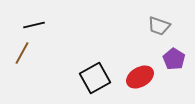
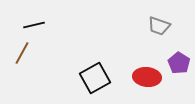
purple pentagon: moved 5 px right, 4 px down
red ellipse: moved 7 px right; rotated 36 degrees clockwise
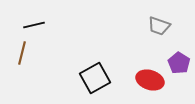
brown line: rotated 15 degrees counterclockwise
red ellipse: moved 3 px right, 3 px down; rotated 12 degrees clockwise
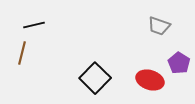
black square: rotated 16 degrees counterclockwise
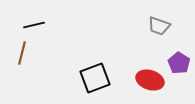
black square: rotated 24 degrees clockwise
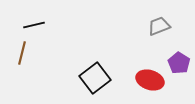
gray trapezoid: rotated 140 degrees clockwise
black square: rotated 16 degrees counterclockwise
